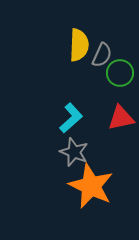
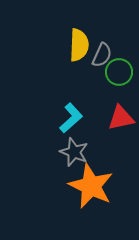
green circle: moved 1 px left, 1 px up
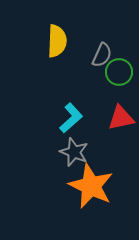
yellow semicircle: moved 22 px left, 4 px up
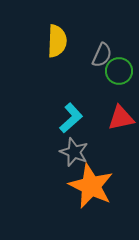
green circle: moved 1 px up
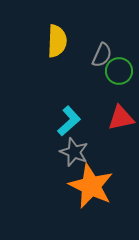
cyan L-shape: moved 2 px left, 3 px down
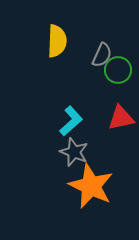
green circle: moved 1 px left, 1 px up
cyan L-shape: moved 2 px right
